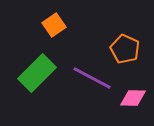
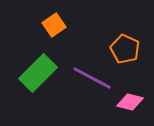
green rectangle: moved 1 px right
pink diamond: moved 3 px left, 4 px down; rotated 12 degrees clockwise
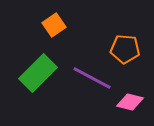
orange pentagon: rotated 20 degrees counterclockwise
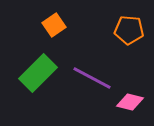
orange pentagon: moved 4 px right, 19 px up
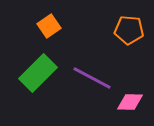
orange square: moved 5 px left, 1 px down
pink diamond: rotated 12 degrees counterclockwise
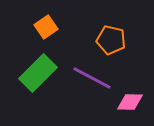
orange square: moved 3 px left, 1 px down
orange pentagon: moved 18 px left, 10 px down; rotated 8 degrees clockwise
